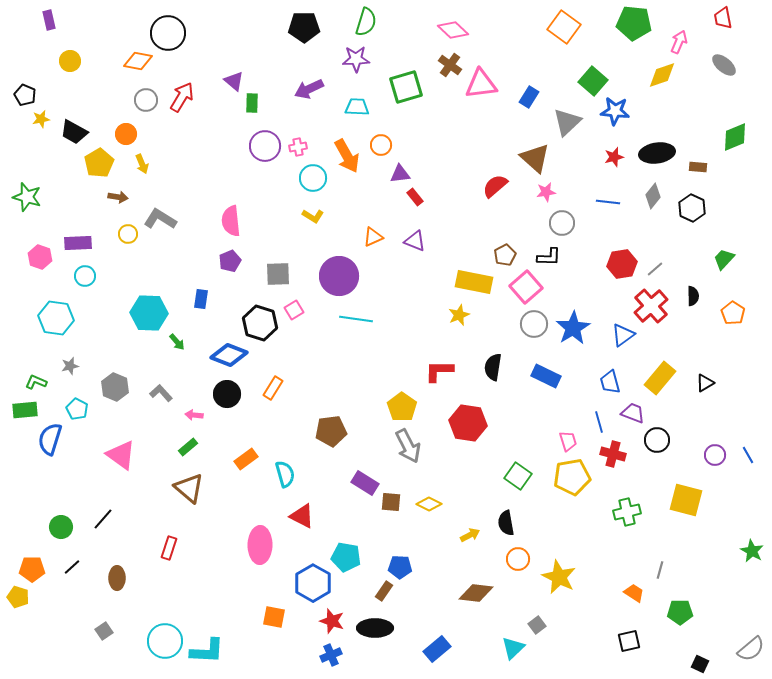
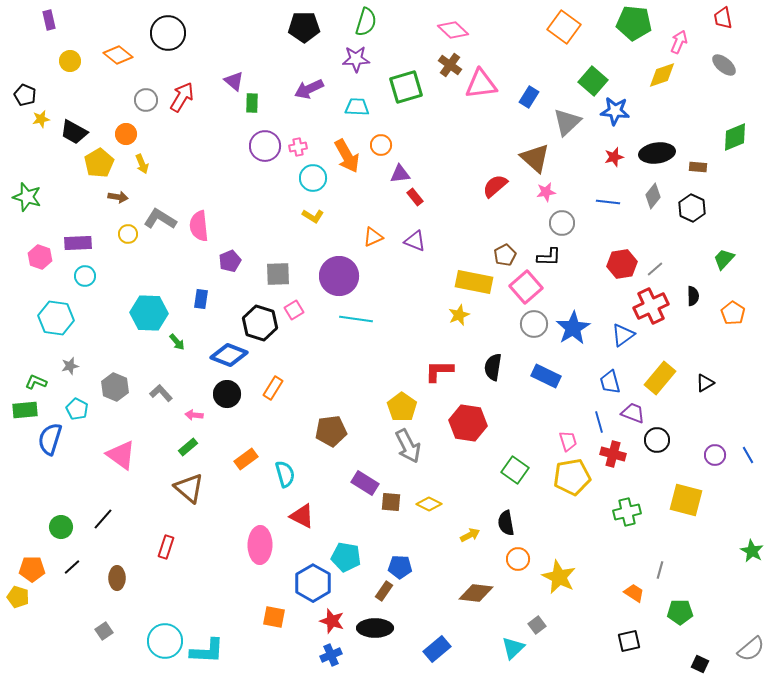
orange diamond at (138, 61): moved 20 px left, 6 px up; rotated 28 degrees clockwise
pink semicircle at (231, 221): moved 32 px left, 5 px down
red cross at (651, 306): rotated 16 degrees clockwise
green square at (518, 476): moved 3 px left, 6 px up
red rectangle at (169, 548): moved 3 px left, 1 px up
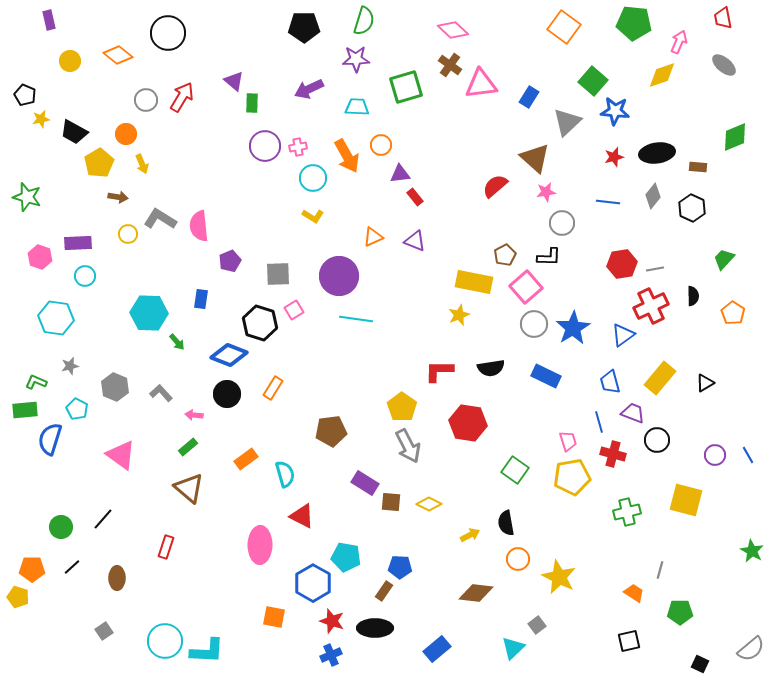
green semicircle at (366, 22): moved 2 px left, 1 px up
gray line at (655, 269): rotated 30 degrees clockwise
black semicircle at (493, 367): moved 2 px left, 1 px down; rotated 108 degrees counterclockwise
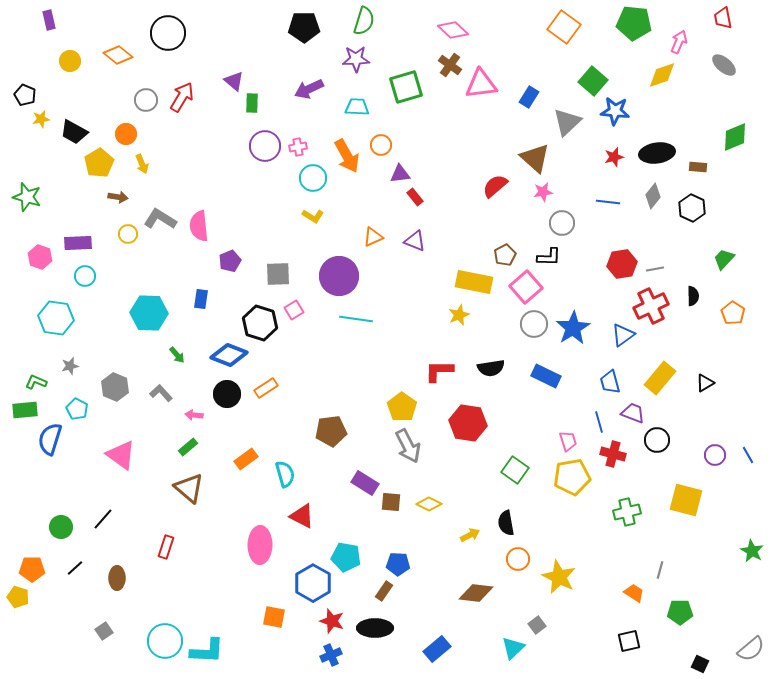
pink star at (546, 192): moved 3 px left
green arrow at (177, 342): moved 13 px down
orange rectangle at (273, 388): moved 7 px left; rotated 25 degrees clockwise
black line at (72, 567): moved 3 px right, 1 px down
blue pentagon at (400, 567): moved 2 px left, 3 px up
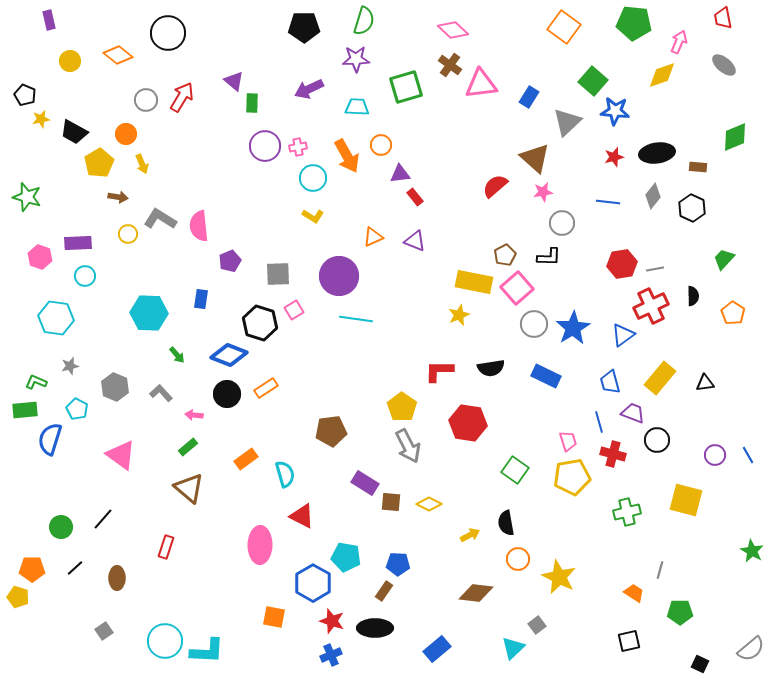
pink square at (526, 287): moved 9 px left, 1 px down
black triangle at (705, 383): rotated 24 degrees clockwise
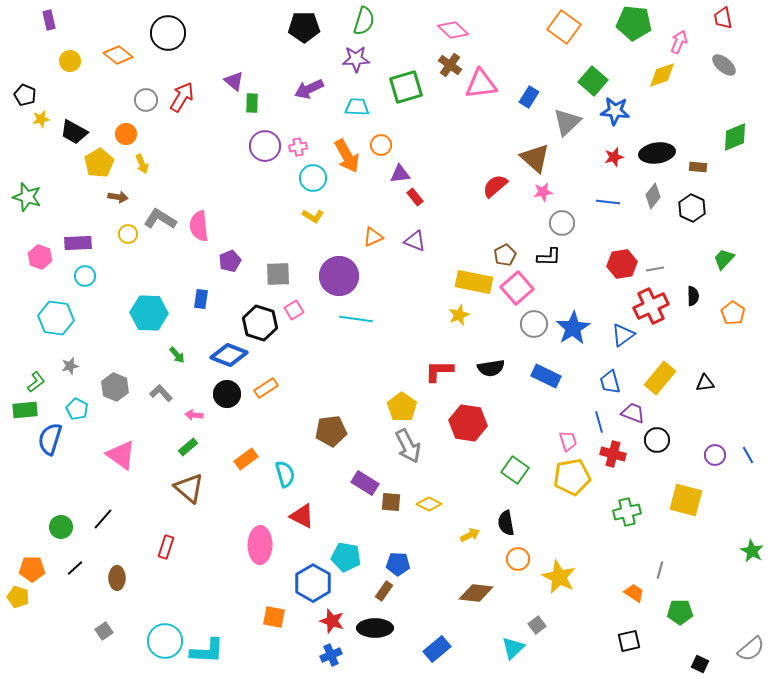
green L-shape at (36, 382): rotated 120 degrees clockwise
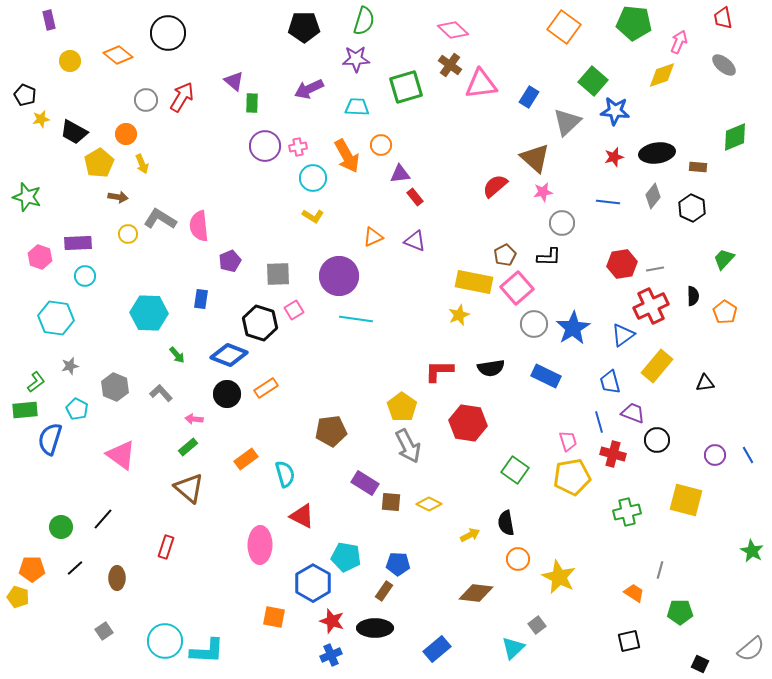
orange pentagon at (733, 313): moved 8 px left, 1 px up
yellow rectangle at (660, 378): moved 3 px left, 12 px up
pink arrow at (194, 415): moved 4 px down
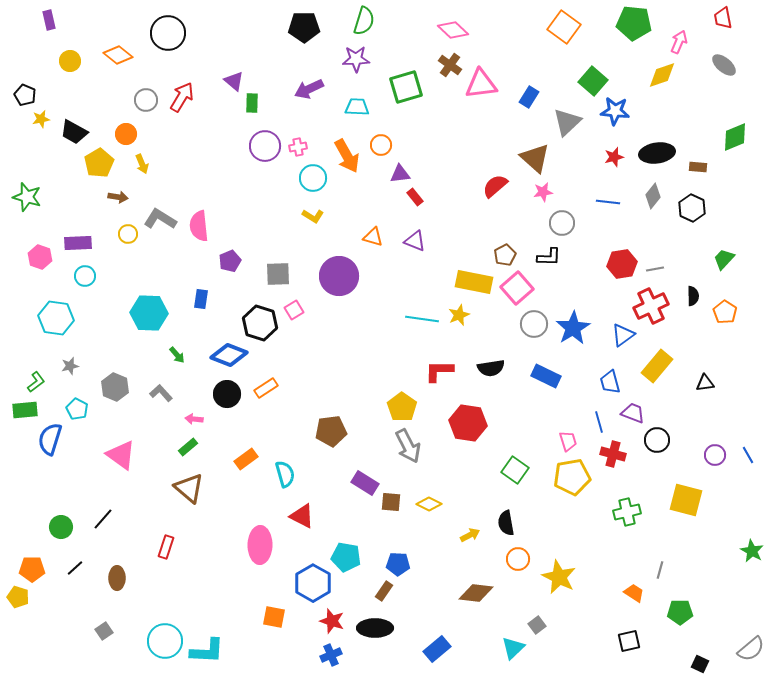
orange triangle at (373, 237): rotated 40 degrees clockwise
cyan line at (356, 319): moved 66 px right
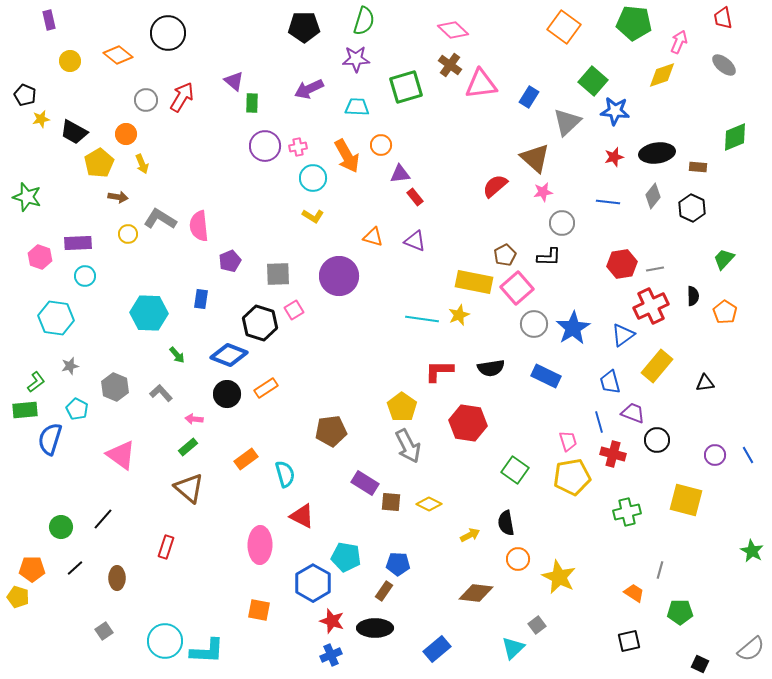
orange square at (274, 617): moved 15 px left, 7 px up
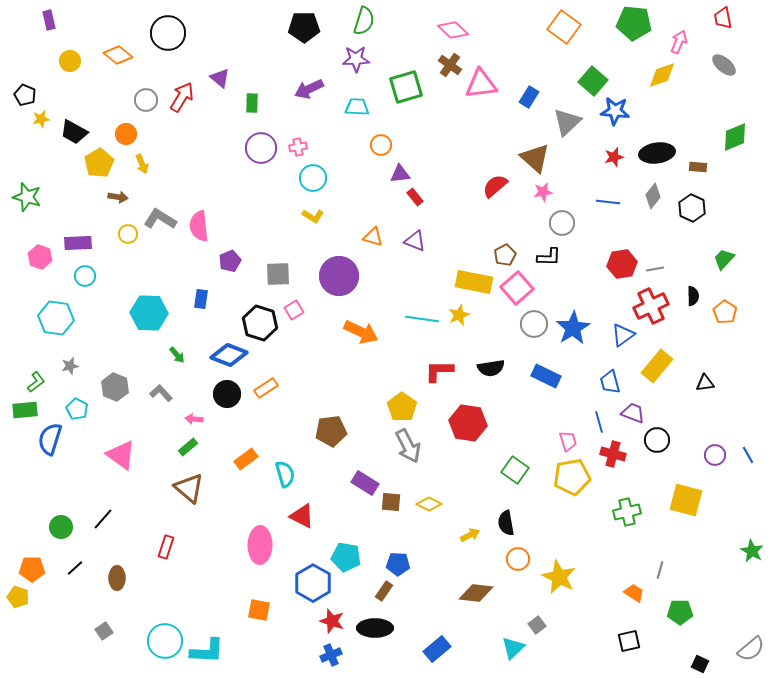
purple triangle at (234, 81): moved 14 px left, 3 px up
purple circle at (265, 146): moved 4 px left, 2 px down
orange arrow at (347, 156): moved 14 px right, 176 px down; rotated 36 degrees counterclockwise
